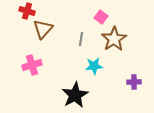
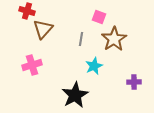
pink square: moved 2 px left; rotated 16 degrees counterclockwise
cyan star: rotated 18 degrees counterclockwise
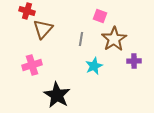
pink square: moved 1 px right, 1 px up
purple cross: moved 21 px up
black star: moved 18 px left; rotated 12 degrees counterclockwise
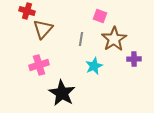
purple cross: moved 2 px up
pink cross: moved 7 px right
black star: moved 5 px right, 2 px up
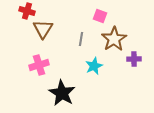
brown triangle: rotated 10 degrees counterclockwise
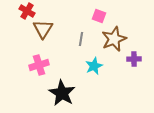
red cross: rotated 14 degrees clockwise
pink square: moved 1 px left
brown star: rotated 10 degrees clockwise
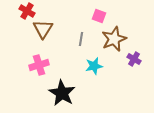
purple cross: rotated 32 degrees clockwise
cyan star: rotated 12 degrees clockwise
